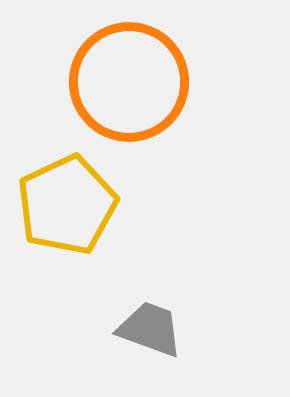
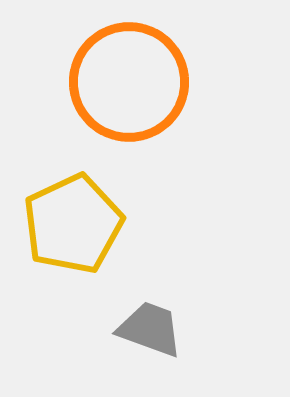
yellow pentagon: moved 6 px right, 19 px down
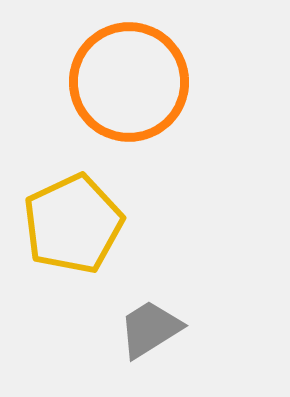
gray trapezoid: rotated 52 degrees counterclockwise
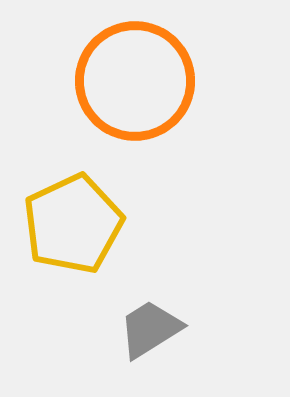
orange circle: moved 6 px right, 1 px up
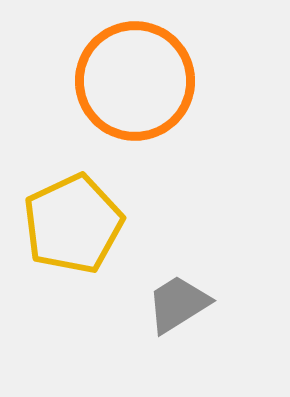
gray trapezoid: moved 28 px right, 25 px up
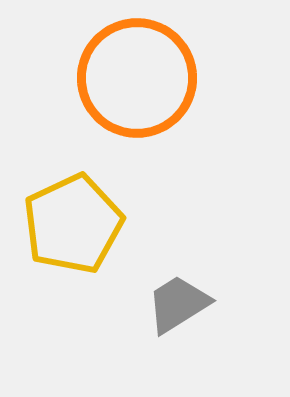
orange circle: moved 2 px right, 3 px up
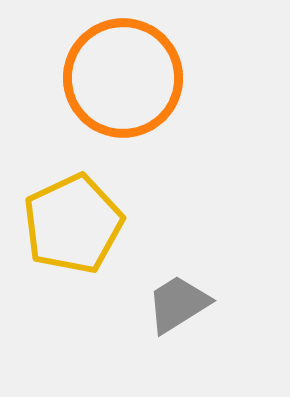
orange circle: moved 14 px left
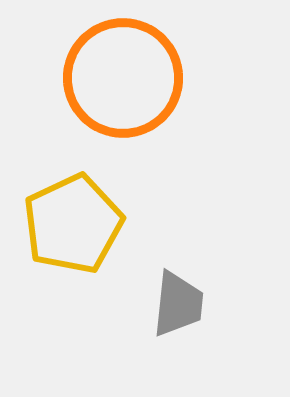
gray trapezoid: rotated 128 degrees clockwise
